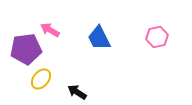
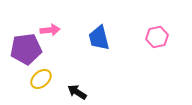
pink arrow: rotated 144 degrees clockwise
blue trapezoid: rotated 12 degrees clockwise
yellow ellipse: rotated 10 degrees clockwise
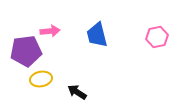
pink arrow: moved 1 px down
blue trapezoid: moved 2 px left, 3 px up
purple pentagon: moved 2 px down
yellow ellipse: rotated 30 degrees clockwise
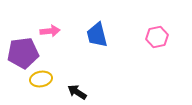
purple pentagon: moved 3 px left, 2 px down
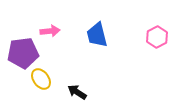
pink hexagon: rotated 15 degrees counterclockwise
yellow ellipse: rotated 65 degrees clockwise
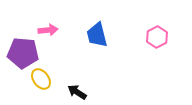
pink arrow: moved 2 px left, 1 px up
purple pentagon: rotated 12 degrees clockwise
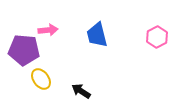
purple pentagon: moved 1 px right, 3 px up
black arrow: moved 4 px right, 1 px up
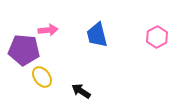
yellow ellipse: moved 1 px right, 2 px up
